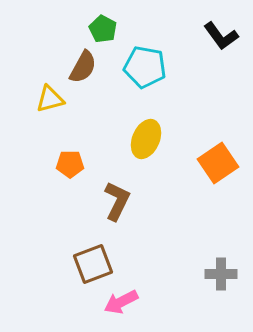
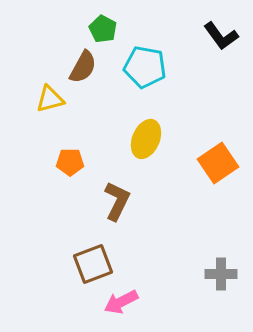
orange pentagon: moved 2 px up
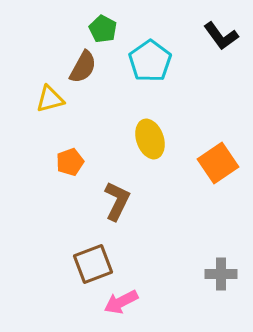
cyan pentagon: moved 5 px right, 6 px up; rotated 27 degrees clockwise
yellow ellipse: moved 4 px right; rotated 42 degrees counterclockwise
orange pentagon: rotated 20 degrees counterclockwise
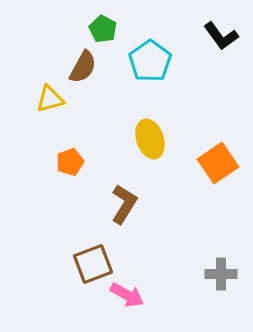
brown L-shape: moved 7 px right, 3 px down; rotated 6 degrees clockwise
pink arrow: moved 6 px right, 7 px up; rotated 124 degrees counterclockwise
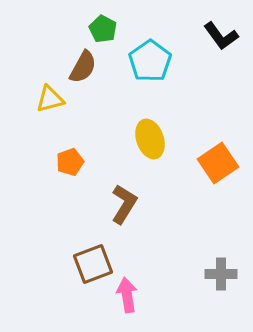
pink arrow: rotated 128 degrees counterclockwise
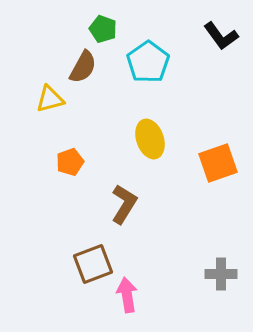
green pentagon: rotated 8 degrees counterclockwise
cyan pentagon: moved 2 px left, 1 px down
orange square: rotated 15 degrees clockwise
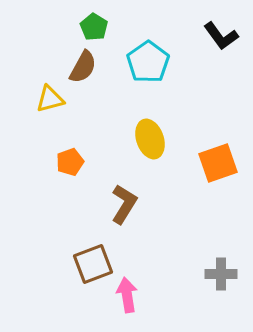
green pentagon: moved 9 px left, 2 px up; rotated 12 degrees clockwise
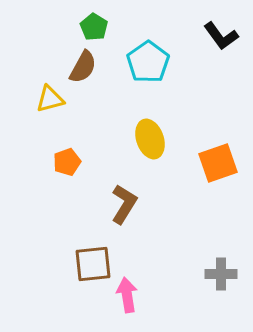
orange pentagon: moved 3 px left
brown square: rotated 15 degrees clockwise
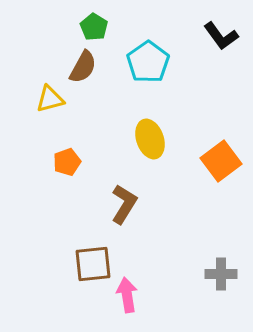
orange square: moved 3 px right, 2 px up; rotated 18 degrees counterclockwise
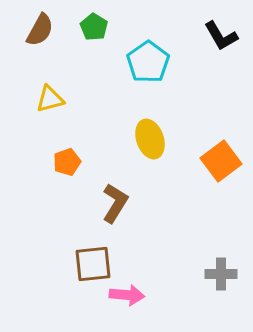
black L-shape: rotated 6 degrees clockwise
brown semicircle: moved 43 px left, 37 px up
brown L-shape: moved 9 px left, 1 px up
pink arrow: rotated 104 degrees clockwise
